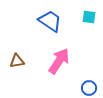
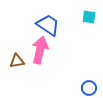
blue trapezoid: moved 2 px left, 4 px down
pink arrow: moved 19 px left, 11 px up; rotated 20 degrees counterclockwise
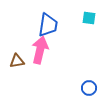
cyan square: moved 1 px down
blue trapezoid: rotated 65 degrees clockwise
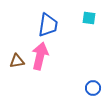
pink arrow: moved 6 px down
blue circle: moved 4 px right
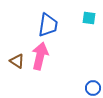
brown triangle: rotated 42 degrees clockwise
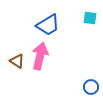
cyan square: moved 1 px right
blue trapezoid: rotated 50 degrees clockwise
blue circle: moved 2 px left, 1 px up
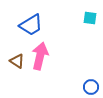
blue trapezoid: moved 17 px left
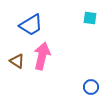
pink arrow: moved 2 px right
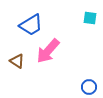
pink arrow: moved 6 px right, 5 px up; rotated 152 degrees counterclockwise
blue circle: moved 2 px left
